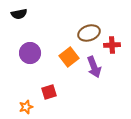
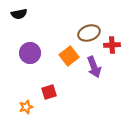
orange square: moved 1 px up
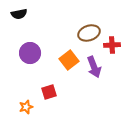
orange square: moved 4 px down
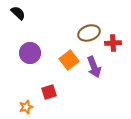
black semicircle: moved 1 px left, 1 px up; rotated 126 degrees counterclockwise
red cross: moved 1 px right, 2 px up
